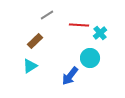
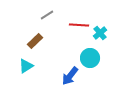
cyan triangle: moved 4 px left
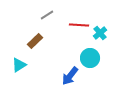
cyan triangle: moved 7 px left, 1 px up
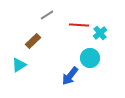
brown rectangle: moved 2 px left
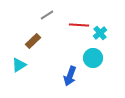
cyan circle: moved 3 px right
blue arrow: rotated 18 degrees counterclockwise
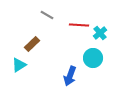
gray line: rotated 64 degrees clockwise
brown rectangle: moved 1 px left, 3 px down
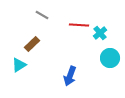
gray line: moved 5 px left
cyan circle: moved 17 px right
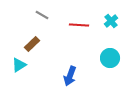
cyan cross: moved 11 px right, 12 px up
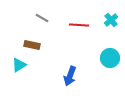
gray line: moved 3 px down
cyan cross: moved 1 px up
brown rectangle: moved 1 px down; rotated 56 degrees clockwise
